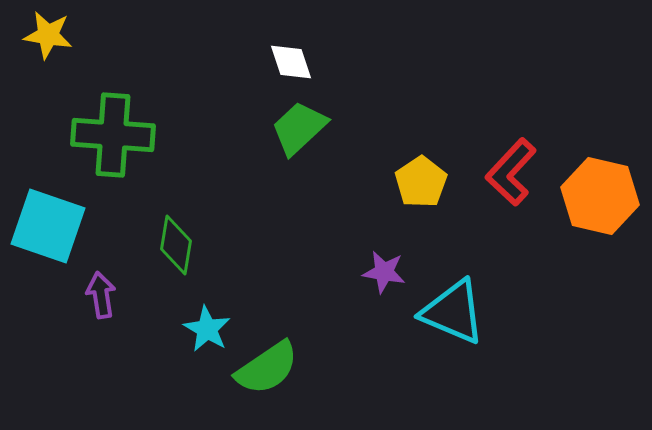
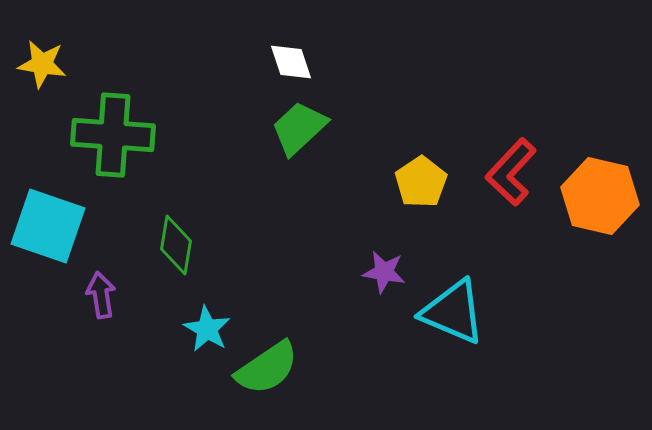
yellow star: moved 6 px left, 29 px down
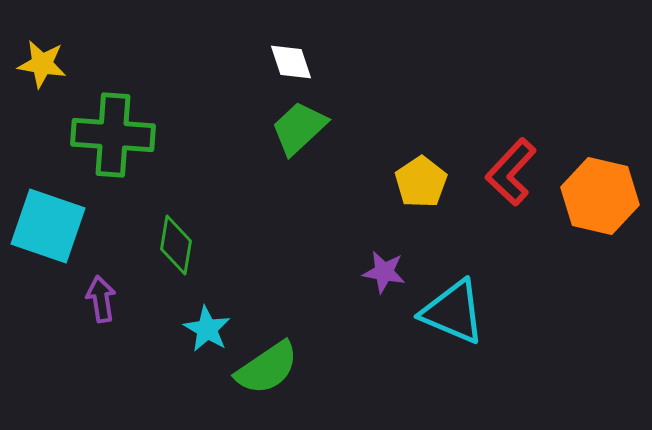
purple arrow: moved 4 px down
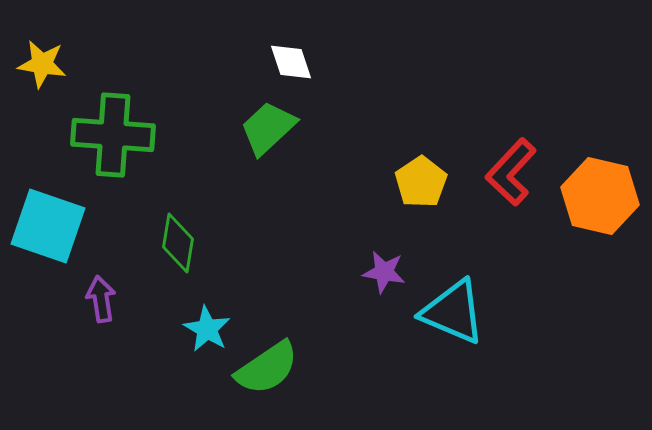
green trapezoid: moved 31 px left
green diamond: moved 2 px right, 2 px up
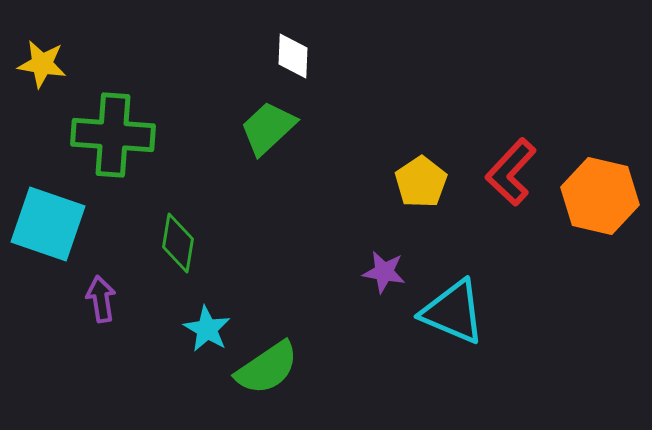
white diamond: moved 2 px right, 6 px up; rotated 21 degrees clockwise
cyan square: moved 2 px up
